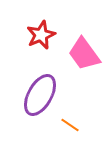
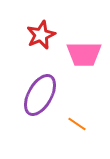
pink trapezoid: rotated 54 degrees counterclockwise
orange line: moved 7 px right, 1 px up
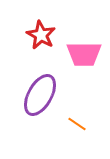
red star: rotated 20 degrees counterclockwise
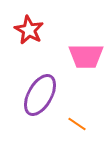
red star: moved 12 px left, 5 px up
pink trapezoid: moved 2 px right, 2 px down
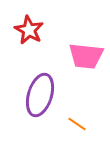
pink trapezoid: rotated 6 degrees clockwise
purple ellipse: rotated 12 degrees counterclockwise
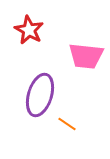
orange line: moved 10 px left
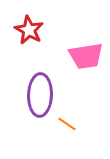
pink trapezoid: rotated 15 degrees counterclockwise
purple ellipse: rotated 15 degrees counterclockwise
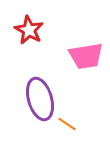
purple ellipse: moved 4 px down; rotated 18 degrees counterclockwise
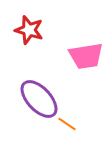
red star: rotated 12 degrees counterclockwise
purple ellipse: moved 1 px left; rotated 27 degrees counterclockwise
